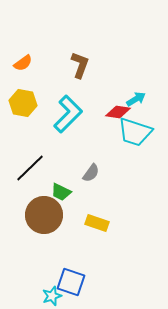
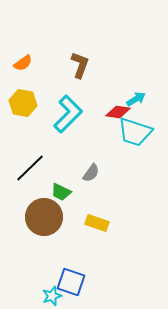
brown circle: moved 2 px down
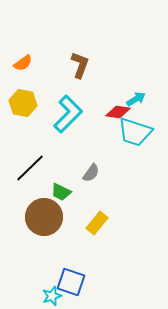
yellow rectangle: rotated 70 degrees counterclockwise
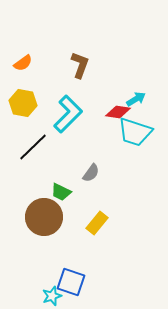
black line: moved 3 px right, 21 px up
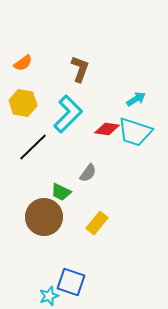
brown L-shape: moved 4 px down
red diamond: moved 11 px left, 17 px down
gray semicircle: moved 3 px left
cyan star: moved 3 px left
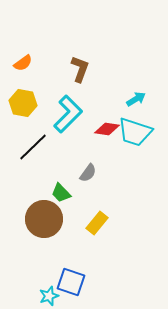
green trapezoid: moved 1 px down; rotated 20 degrees clockwise
brown circle: moved 2 px down
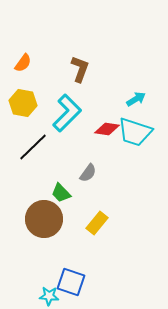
orange semicircle: rotated 18 degrees counterclockwise
cyan L-shape: moved 1 px left, 1 px up
cyan star: rotated 24 degrees clockwise
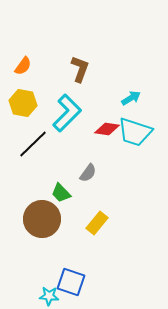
orange semicircle: moved 3 px down
cyan arrow: moved 5 px left, 1 px up
black line: moved 3 px up
brown circle: moved 2 px left
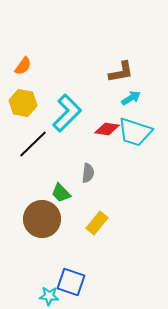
brown L-shape: moved 41 px right, 3 px down; rotated 60 degrees clockwise
gray semicircle: rotated 30 degrees counterclockwise
